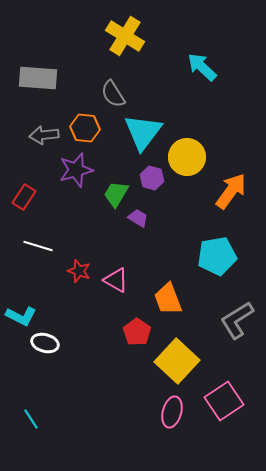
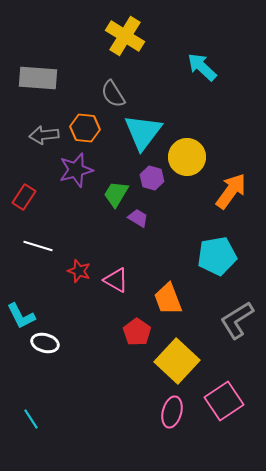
cyan L-shape: rotated 36 degrees clockwise
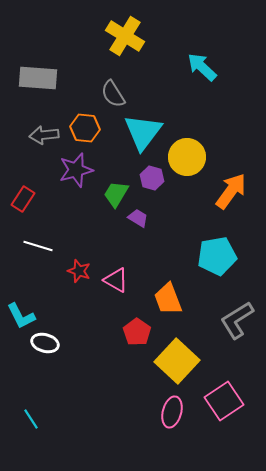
red rectangle: moved 1 px left, 2 px down
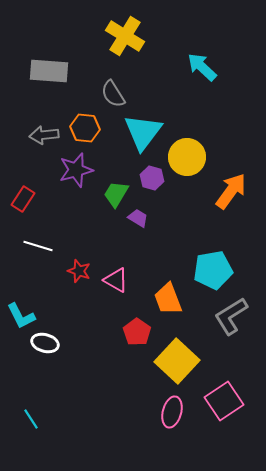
gray rectangle: moved 11 px right, 7 px up
cyan pentagon: moved 4 px left, 14 px down
gray L-shape: moved 6 px left, 4 px up
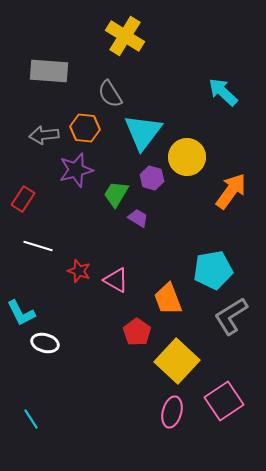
cyan arrow: moved 21 px right, 25 px down
gray semicircle: moved 3 px left
cyan L-shape: moved 3 px up
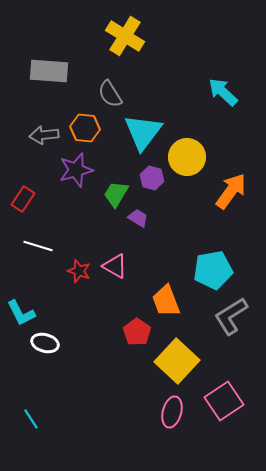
pink triangle: moved 1 px left, 14 px up
orange trapezoid: moved 2 px left, 2 px down
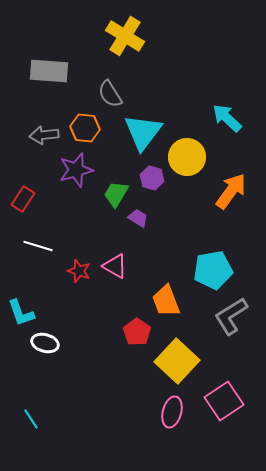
cyan arrow: moved 4 px right, 26 px down
cyan L-shape: rotated 8 degrees clockwise
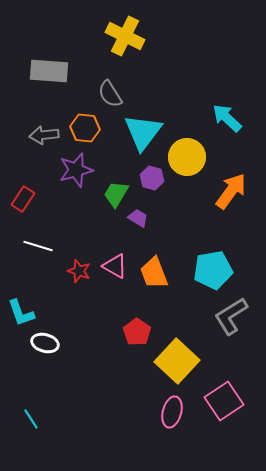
yellow cross: rotated 6 degrees counterclockwise
orange trapezoid: moved 12 px left, 28 px up
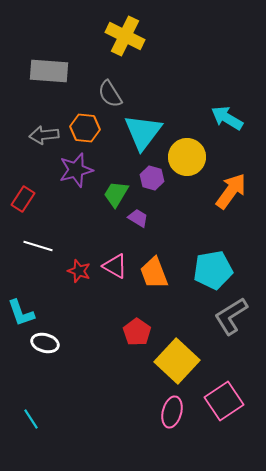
cyan arrow: rotated 12 degrees counterclockwise
